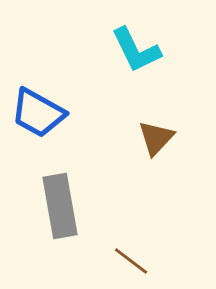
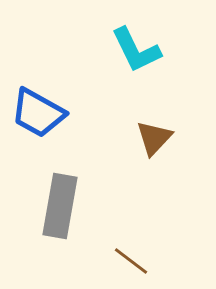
brown triangle: moved 2 px left
gray rectangle: rotated 20 degrees clockwise
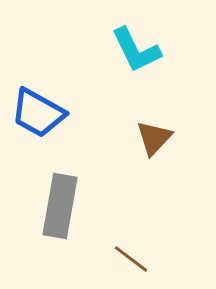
brown line: moved 2 px up
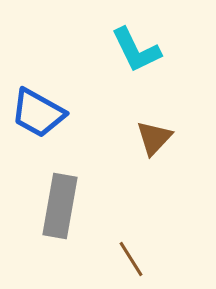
brown line: rotated 21 degrees clockwise
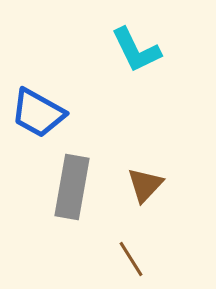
brown triangle: moved 9 px left, 47 px down
gray rectangle: moved 12 px right, 19 px up
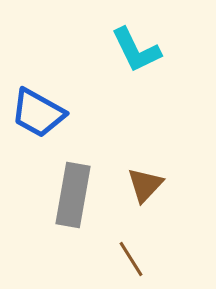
gray rectangle: moved 1 px right, 8 px down
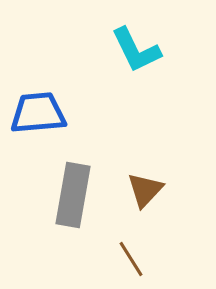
blue trapezoid: rotated 146 degrees clockwise
brown triangle: moved 5 px down
